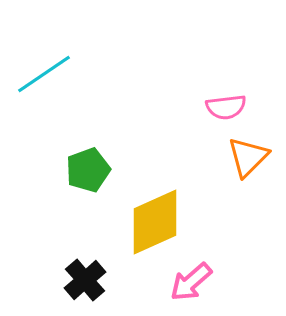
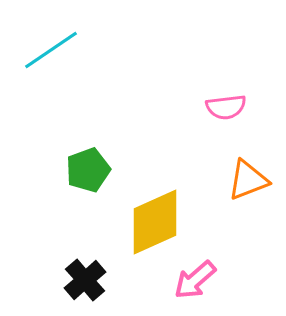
cyan line: moved 7 px right, 24 px up
orange triangle: moved 23 px down; rotated 24 degrees clockwise
pink arrow: moved 4 px right, 2 px up
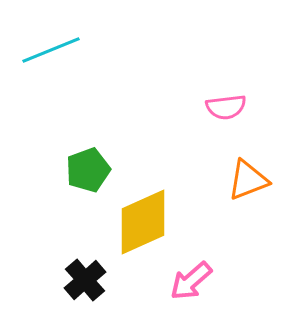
cyan line: rotated 12 degrees clockwise
yellow diamond: moved 12 px left
pink arrow: moved 4 px left, 1 px down
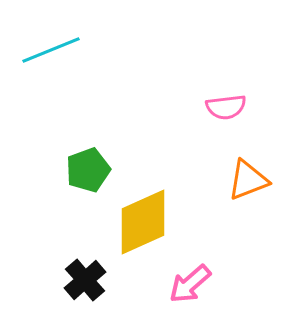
pink arrow: moved 1 px left, 3 px down
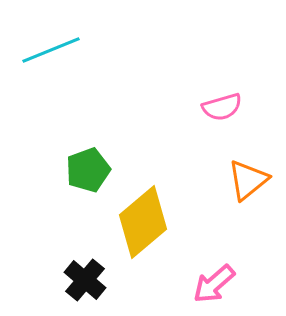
pink semicircle: moved 4 px left; rotated 9 degrees counterclockwise
orange triangle: rotated 18 degrees counterclockwise
yellow diamond: rotated 16 degrees counterclockwise
black cross: rotated 9 degrees counterclockwise
pink arrow: moved 24 px right
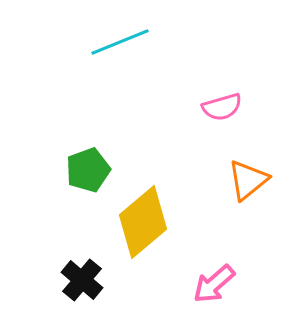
cyan line: moved 69 px right, 8 px up
black cross: moved 3 px left
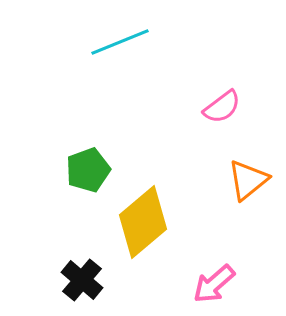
pink semicircle: rotated 21 degrees counterclockwise
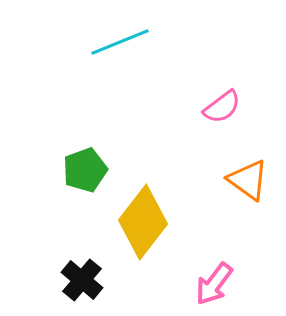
green pentagon: moved 3 px left
orange triangle: rotated 45 degrees counterclockwise
yellow diamond: rotated 12 degrees counterclockwise
pink arrow: rotated 12 degrees counterclockwise
